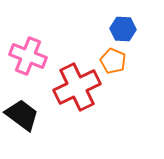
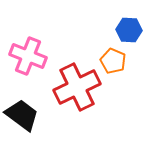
blue hexagon: moved 6 px right, 1 px down
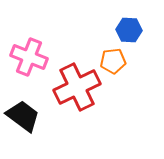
pink cross: moved 1 px right, 1 px down
orange pentagon: rotated 30 degrees counterclockwise
black trapezoid: moved 1 px right, 1 px down
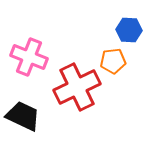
black trapezoid: rotated 12 degrees counterclockwise
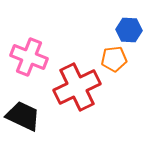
orange pentagon: moved 1 px right, 2 px up
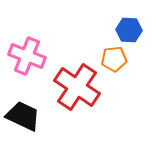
pink cross: moved 2 px left, 1 px up
red cross: rotated 30 degrees counterclockwise
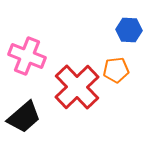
orange pentagon: moved 2 px right, 11 px down
red cross: rotated 12 degrees clockwise
black trapezoid: moved 1 px right, 1 px down; rotated 114 degrees clockwise
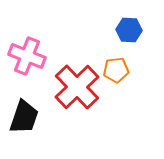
black trapezoid: rotated 30 degrees counterclockwise
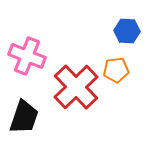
blue hexagon: moved 2 px left, 1 px down
red cross: moved 1 px left
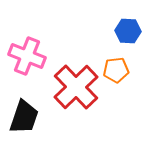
blue hexagon: moved 1 px right
